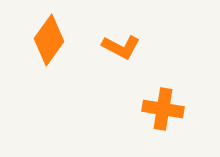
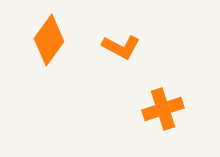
orange cross: rotated 27 degrees counterclockwise
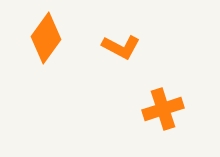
orange diamond: moved 3 px left, 2 px up
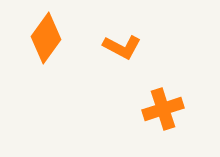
orange L-shape: moved 1 px right
